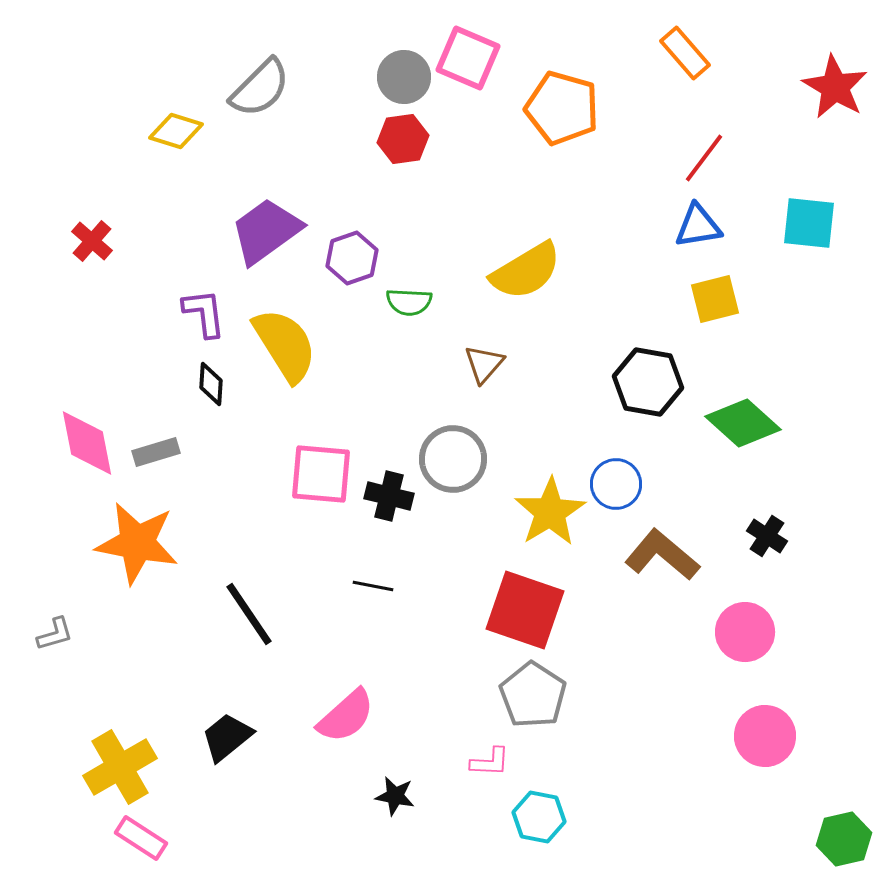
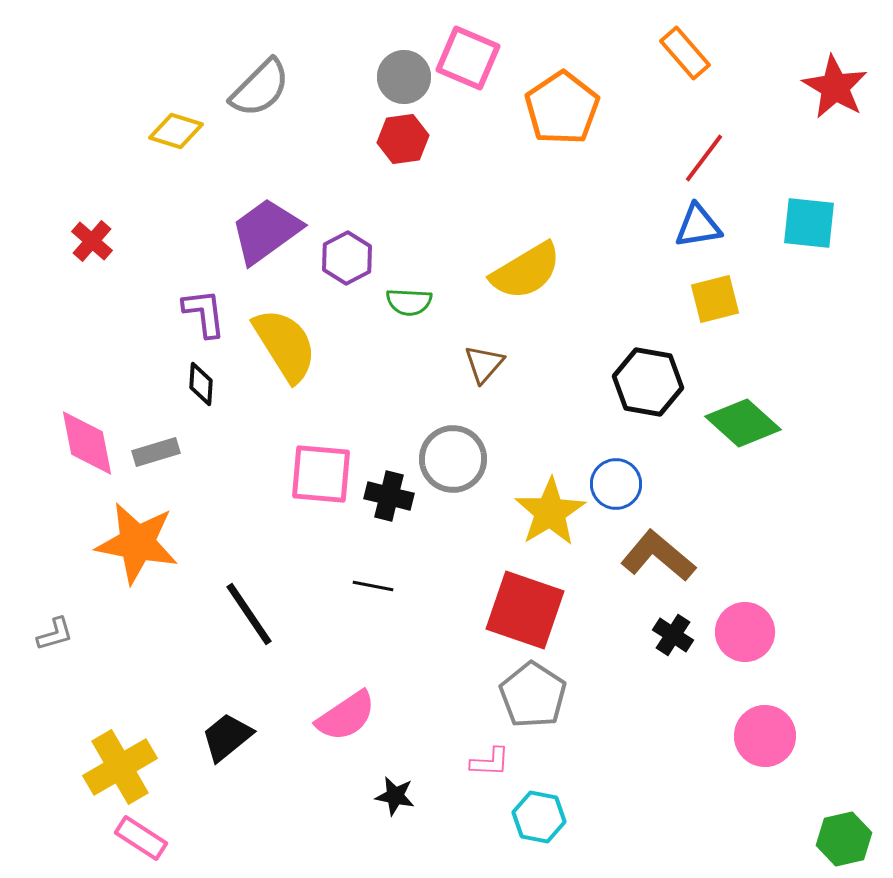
orange pentagon at (562, 108): rotated 22 degrees clockwise
purple hexagon at (352, 258): moved 5 px left; rotated 9 degrees counterclockwise
black diamond at (211, 384): moved 10 px left
black cross at (767, 536): moved 94 px left, 99 px down
brown L-shape at (662, 555): moved 4 px left, 1 px down
pink semicircle at (346, 716): rotated 8 degrees clockwise
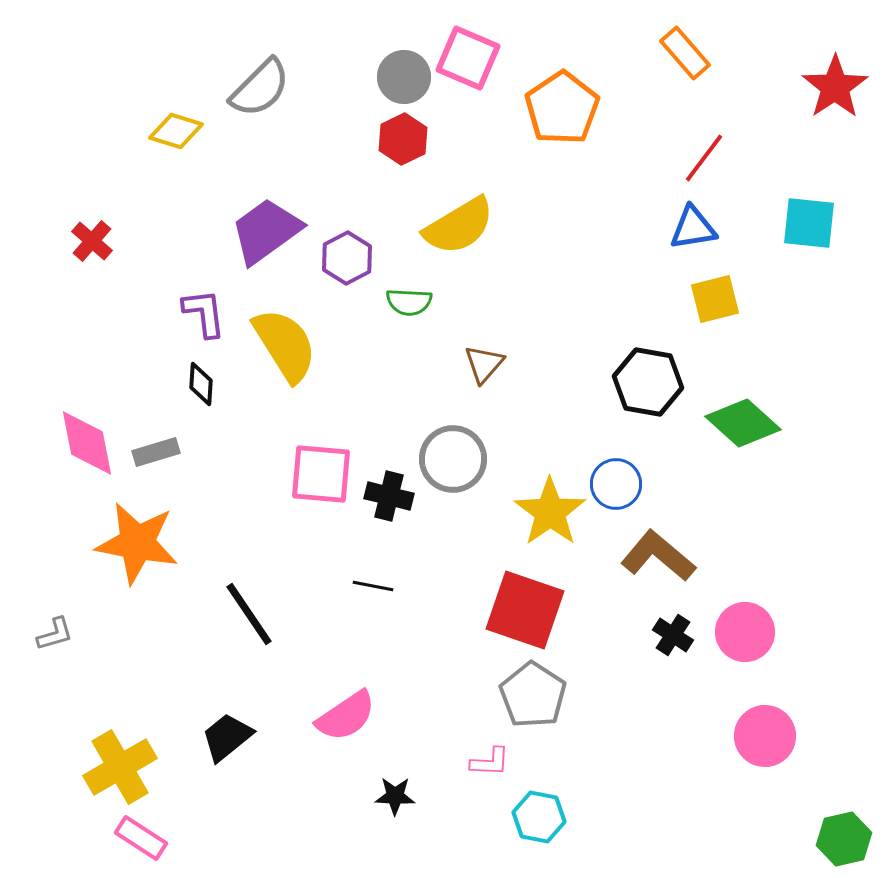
red star at (835, 87): rotated 8 degrees clockwise
red hexagon at (403, 139): rotated 18 degrees counterclockwise
blue triangle at (698, 226): moved 5 px left, 2 px down
yellow semicircle at (526, 271): moved 67 px left, 45 px up
yellow star at (550, 512): rotated 4 degrees counterclockwise
black star at (395, 796): rotated 9 degrees counterclockwise
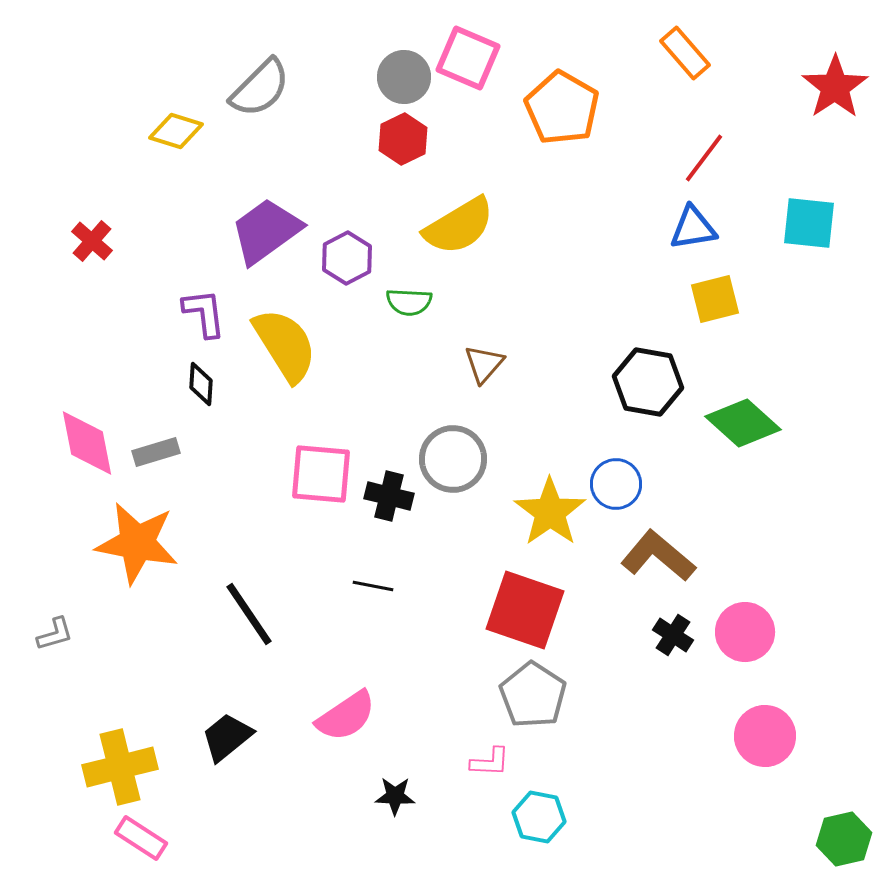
orange pentagon at (562, 108): rotated 8 degrees counterclockwise
yellow cross at (120, 767): rotated 16 degrees clockwise
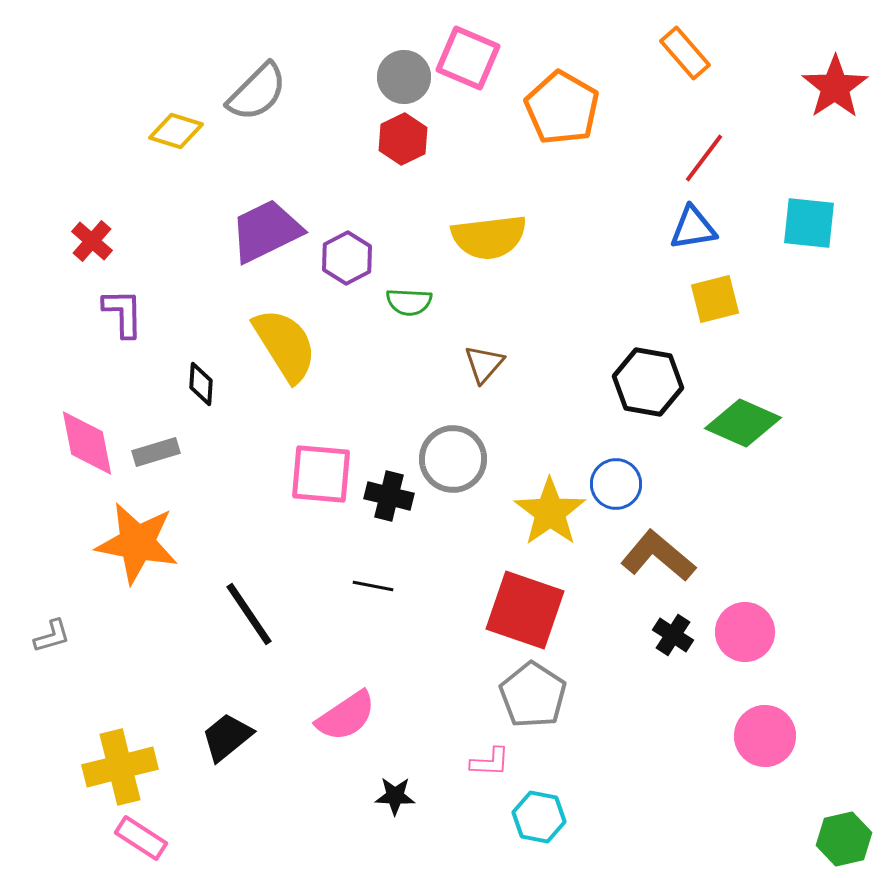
gray semicircle at (260, 88): moved 3 px left, 4 px down
yellow semicircle at (459, 226): moved 30 px right, 11 px down; rotated 24 degrees clockwise
purple trapezoid at (266, 231): rotated 10 degrees clockwise
purple L-shape at (204, 313): moved 81 px left; rotated 6 degrees clockwise
green diamond at (743, 423): rotated 18 degrees counterclockwise
gray L-shape at (55, 634): moved 3 px left, 2 px down
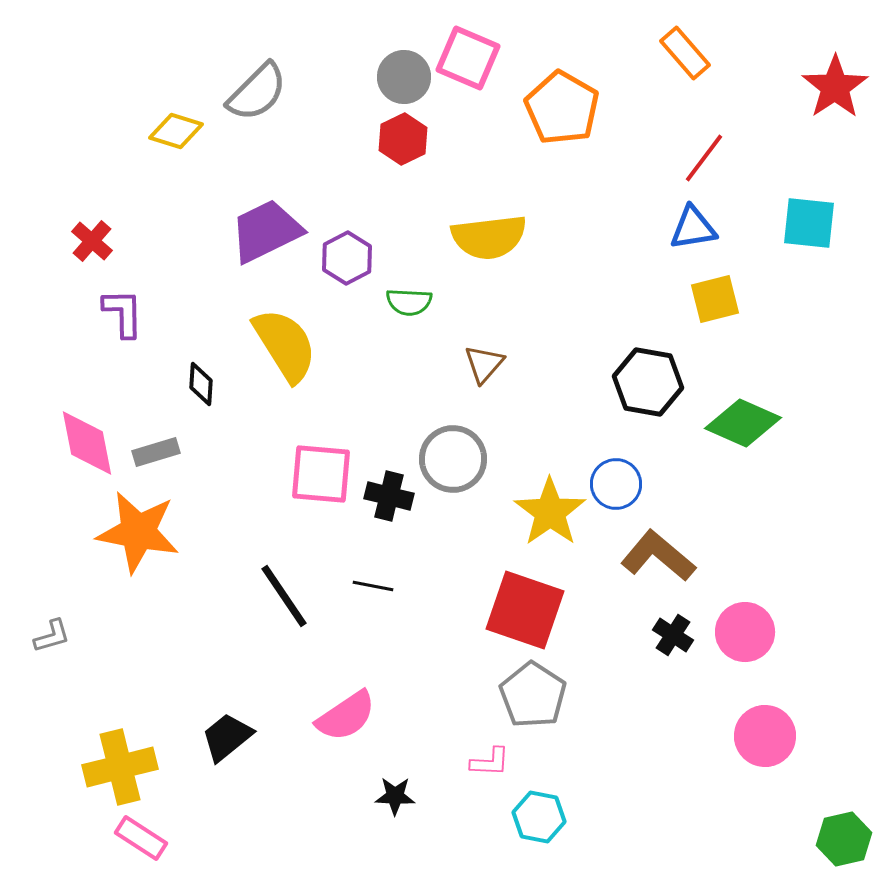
orange star at (137, 543): moved 1 px right, 11 px up
black line at (249, 614): moved 35 px right, 18 px up
